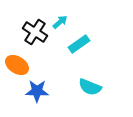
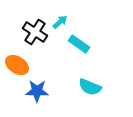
cyan rectangle: rotated 70 degrees clockwise
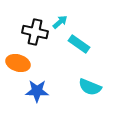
black cross: rotated 20 degrees counterclockwise
orange ellipse: moved 1 px right, 2 px up; rotated 15 degrees counterclockwise
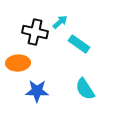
orange ellipse: rotated 20 degrees counterclockwise
cyan semicircle: moved 5 px left, 2 px down; rotated 35 degrees clockwise
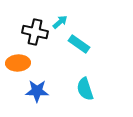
cyan semicircle: rotated 15 degrees clockwise
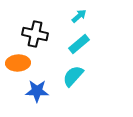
cyan arrow: moved 19 px right, 6 px up
black cross: moved 2 px down
cyan rectangle: rotated 75 degrees counterclockwise
cyan semicircle: moved 12 px left, 13 px up; rotated 60 degrees clockwise
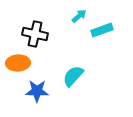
cyan rectangle: moved 23 px right, 14 px up; rotated 20 degrees clockwise
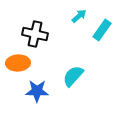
cyan rectangle: rotated 35 degrees counterclockwise
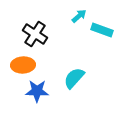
cyan rectangle: rotated 75 degrees clockwise
black cross: rotated 20 degrees clockwise
orange ellipse: moved 5 px right, 2 px down
cyan semicircle: moved 1 px right, 2 px down
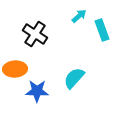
cyan rectangle: rotated 50 degrees clockwise
orange ellipse: moved 8 px left, 4 px down
